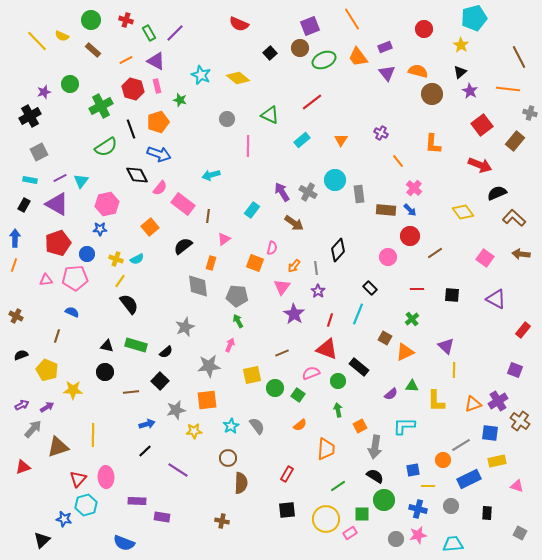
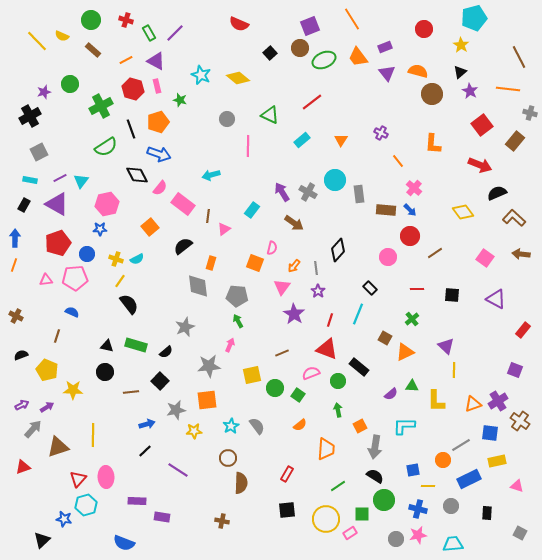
pink triangle at (224, 239): moved 10 px up
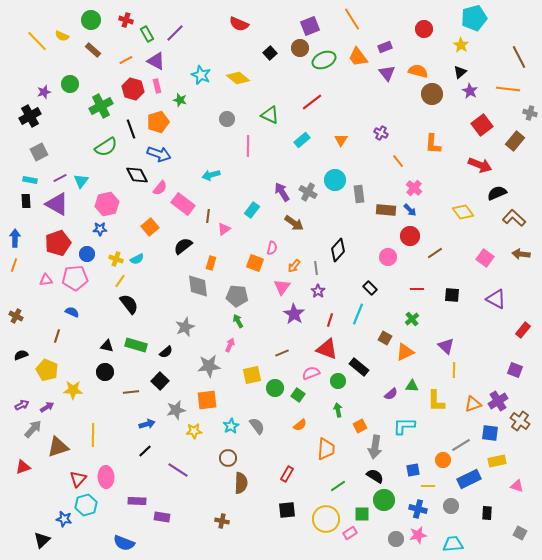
green rectangle at (149, 33): moved 2 px left, 1 px down
black rectangle at (24, 205): moved 2 px right, 4 px up; rotated 32 degrees counterclockwise
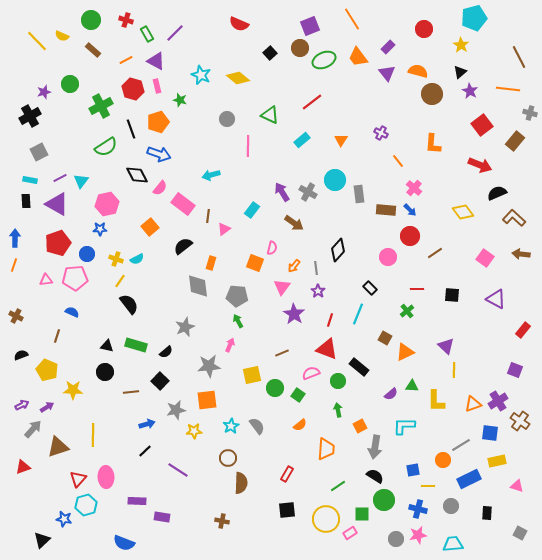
purple rectangle at (385, 47): moved 3 px right; rotated 24 degrees counterclockwise
green cross at (412, 319): moved 5 px left, 8 px up
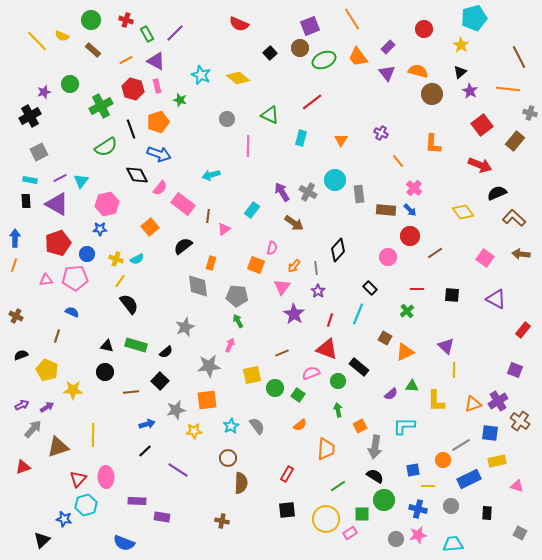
cyan rectangle at (302, 140): moved 1 px left, 2 px up; rotated 35 degrees counterclockwise
orange square at (255, 263): moved 1 px right, 2 px down
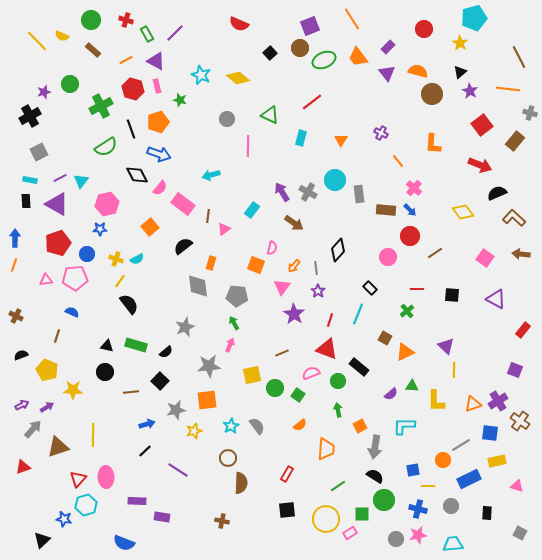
yellow star at (461, 45): moved 1 px left, 2 px up
green arrow at (238, 321): moved 4 px left, 2 px down
yellow star at (194, 431): rotated 14 degrees counterclockwise
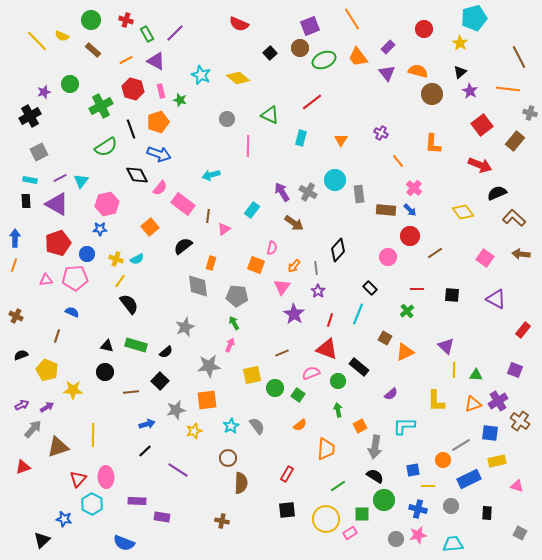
pink rectangle at (157, 86): moved 4 px right, 5 px down
green triangle at (412, 386): moved 64 px right, 11 px up
cyan hexagon at (86, 505): moved 6 px right, 1 px up; rotated 15 degrees counterclockwise
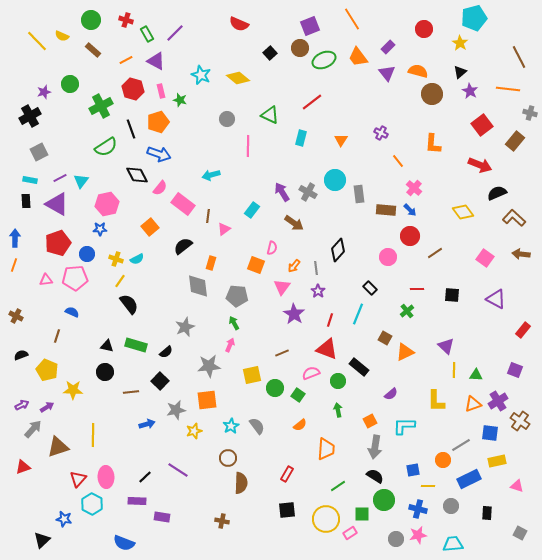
orange square at (360, 426): moved 10 px right, 5 px up
black line at (145, 451): moved 26 px down
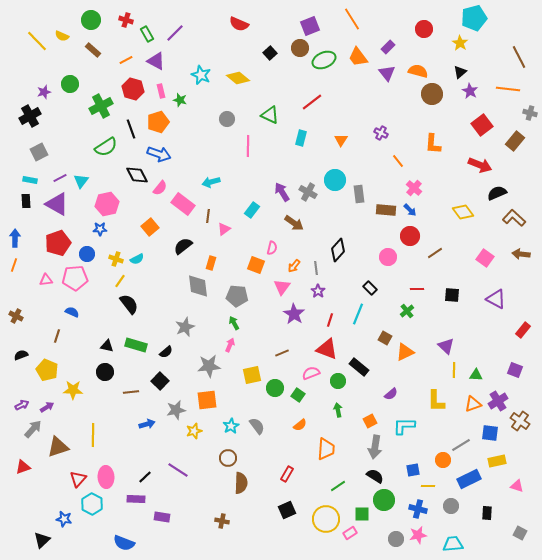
cyan arrow at (211, 175): moved 7 px down
purple rectangle at (137, 501): moved 1 px left, 2 px up
black square at (287, 510): rotated 18 degrees counterclockwise
